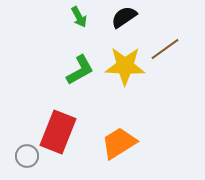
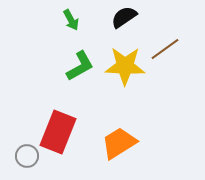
green arrow: moved 8 px left, 3 px down
green L-shape: moved 4 px up
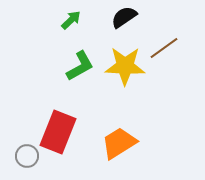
green arrow: rotated 105 degrees counterclockwise
brown line: moved 1 px left, 1 px up
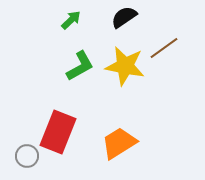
yellow star: rotated 9 degrees clockwise
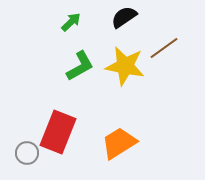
green arrow: moved 2 px down
gray circle: moved 3 px up
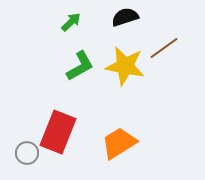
black semicircle: moved 1 px right; rotated 16 degrees clockwise
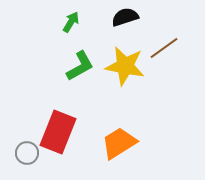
green arrow: rotated 15 degrees counterclockwise
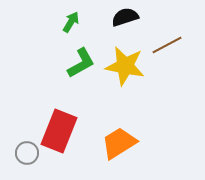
brown line: moved 3 px right, 3 px up; rotated 8 degrees clockwise
green L-shape: moved 1 px right, 3 px up
red rectangle: moved 1 px right, 1 px up
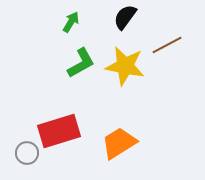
black semicircle: rotated 36 degrees counterclockwise
red rectangle: rotated 51 degrees clockwise
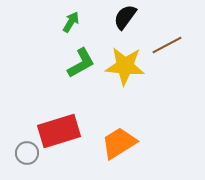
yellow star: rotated 6 degrees counterclockwise
